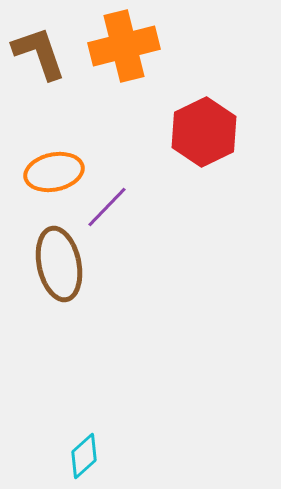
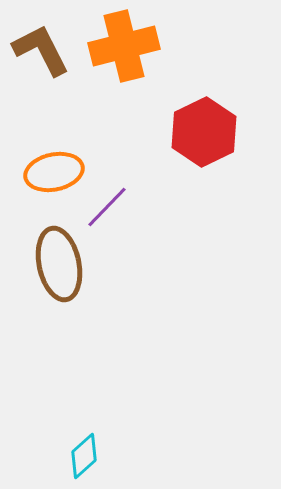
brown L-shape: moved 2 px right, 3 px up; rotated 8 degrees counterclockwise
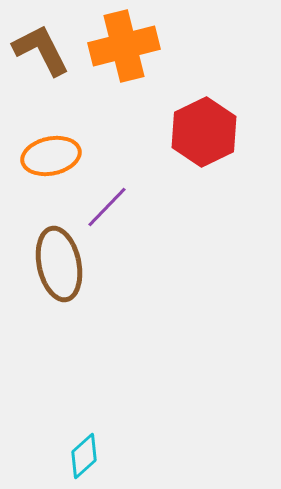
orange ellipse: moved 3 px left, 16 px up
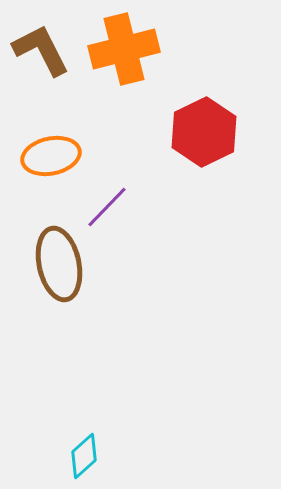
orange cross: moved 3 px down
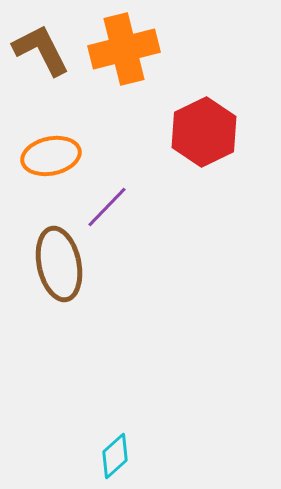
cyan diamond: moved 31 px right
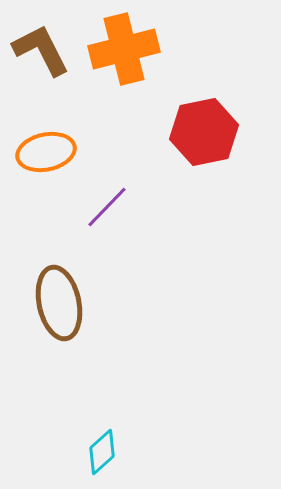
red hexagon: rotated 14 degrees clockwise
orange ellipse: moved 5 px left, 4 px up
brown ellipse: moved 39 px down
cyan diamond: moved 13 px left, 4 px up
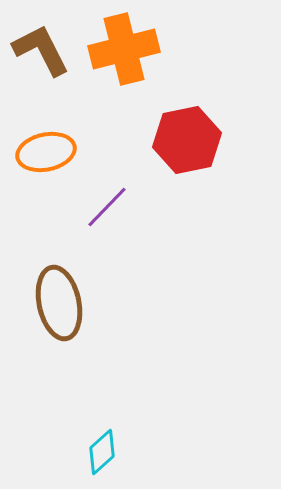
red hexagon: moved 17 px left, 8 px down
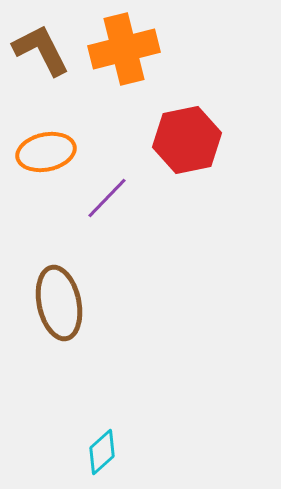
purple line: moved 9 px up
